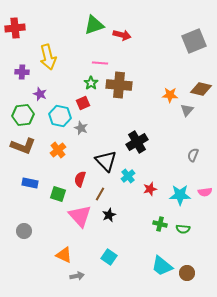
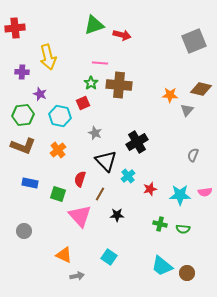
gray star: moved 14 px right, 5 px down
black star: moved 8 px right; rotated 24 degrees clockwise
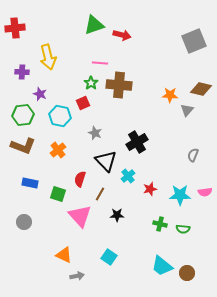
gray circle: moved 9 px up
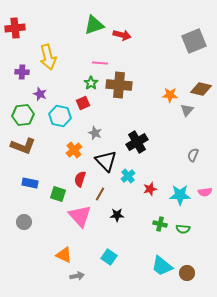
orange cross: moved 16 px right
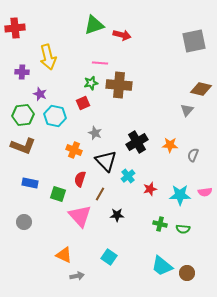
gray square: rotated 10 degrees clockwise
green star: rotated 24 degrees clockwise
orange star: moved 50 px down
cyan hexagon: moved 5 px left
orange cross: rotated 28 degrees counterclockwise
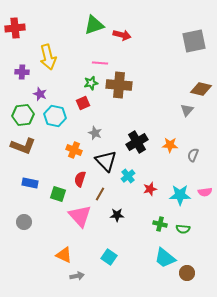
cyan trapezoid: moved 3 px right, 8 px up
